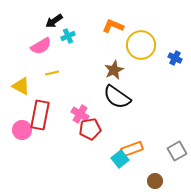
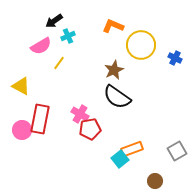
yellow line: moved 7 px right, 10 px up; rotated 40 degrees counterclockwise
red rectangle: moved 4 px down
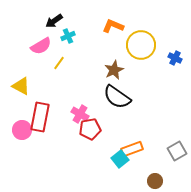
red rectangle: moved 2 px up
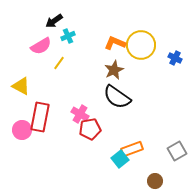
orange L-shape: moved 2 px right, 17 px down
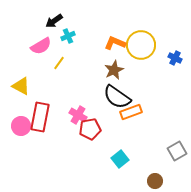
pink cross: moved 2 px left, 1 px down
pink circle: moved 1 px left, 4 px up
orange rectangle: moved 1 px left, 37 px up
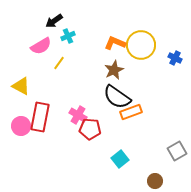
red pentagon: rotated 15 degrees clockwise
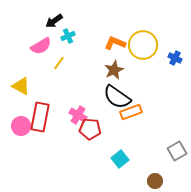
yellow circle: moved 2 px right
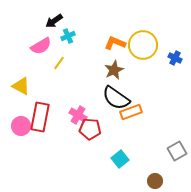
black semicircle: moved 1 px left, 1 px down
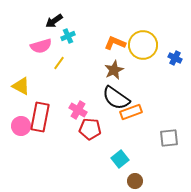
pink semicircle: rotated 15 degrees clockwise
pink cross: moved 5 px up
gray square: moved 8 px left, 13 px up; rotated 24 degrees clockwise
brown circle: moved 20 px left
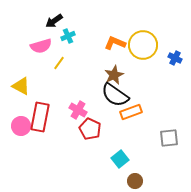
brown star: moved 5 px down
black semicircle: moved 1 px left, 3 px up
red pentagon: rotated 20 degrees clockwise
